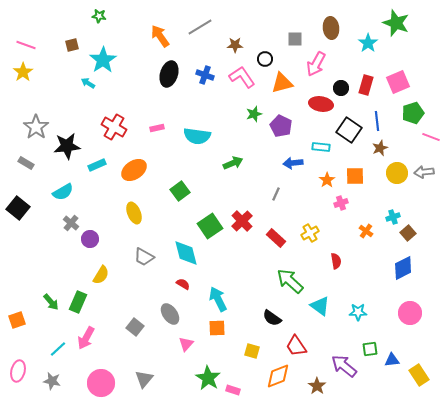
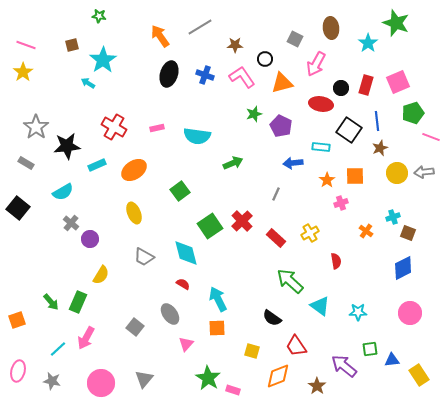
gray square at (295, 39): rotated 28 degrees clockwise
brown square at (408, 233): rotated 28 degrees counterclockwise
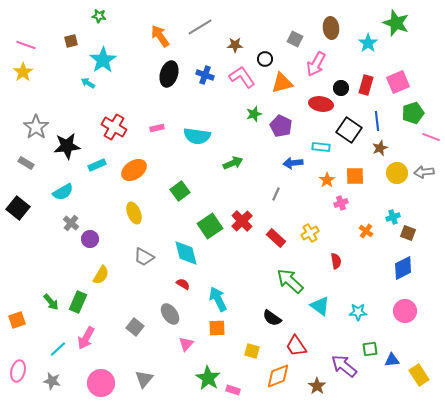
brown square at (72, 45): moved 1 px left, 4 px up
pink circle at (410, 313): moved 5 px left, 2 px up
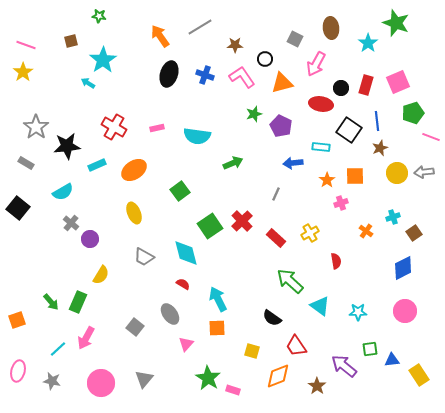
brown square at (408, 233): moved 6 px right; rotated 35 degrees clockwise
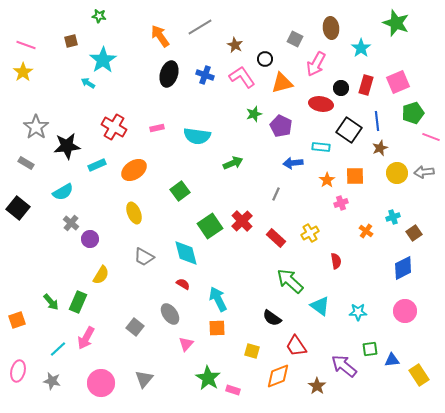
cyan star at (368, 43): moved 7 px left, 5 px down
brown star at (235, 45): rotated 28 degrees clockwise
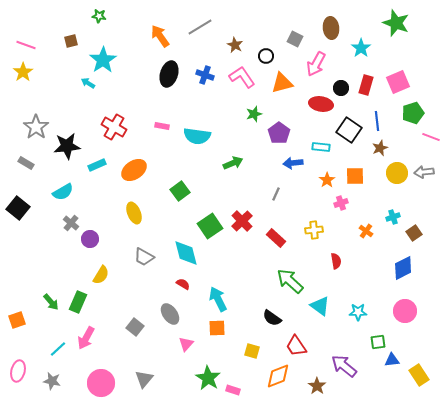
black circle at (265, 59): moved 1 px right, 3 px up
purple pentagon at (281, 126): moved 2 px left, 7 px down; rotated 10 degrees clockwise
pink rectangle at (157, 128): moved 5 px right, 2 px up; rotated 24 degrees clockwise
yellow cross at (310, 233): moved 4 px right, 3 px up; rotated 24 degrees clockwise
green square at (370, 349): moved 8 px right, 7 px up
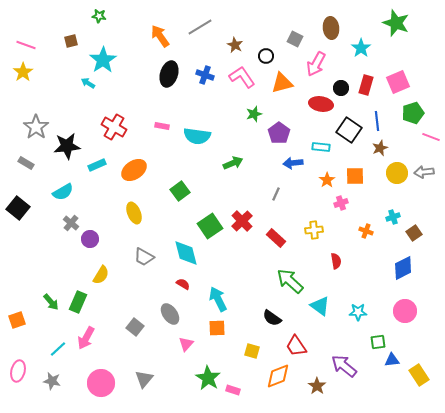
orange cross at (366, 231): rotated 16 degrees counterclockwise
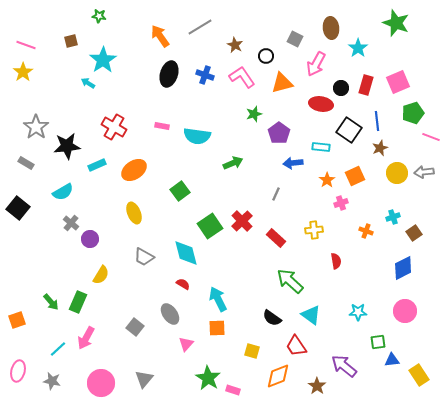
cyan star at (361, 48): moved 3 px left
orange square at (355, 176): rotated 24 degrees counterclockwise
cyan triangle at (320, 306): moved 9 px left, 9 px down
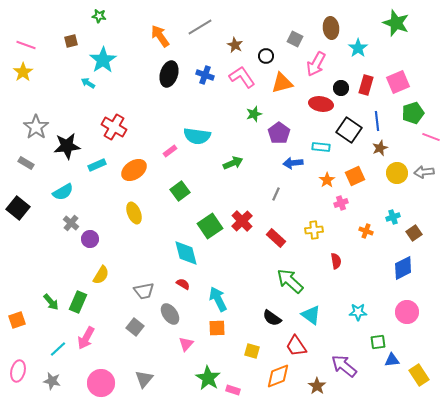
pink rectangle at (162, 126): moved 8 px right, 25 px down; rotated 48 degrees counterclockwise
gray trapezoid at (144, 257): moved 34 px down; rotated 40 degrees counterclockwise
pink circle at (405, 311): moved 2 px right, 1 px down
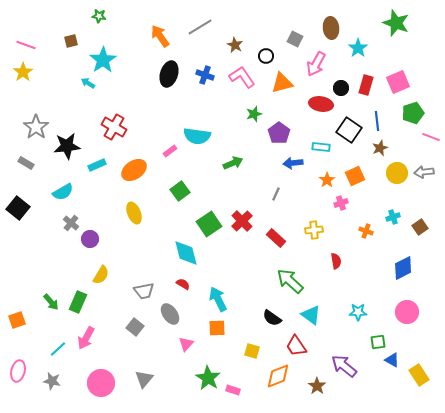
green square at (210, 226): moved 1 px left, 2 px up
brown square at (414, 233): moved 6 px right, 6 px up
blue triangle at (392, 360): rotated 35 degrees clockwise
